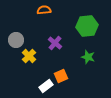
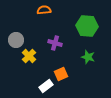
green hexagon: rotated 10 degrees clockwise
purple cross: rotated 24 degrees counterclockwise
orange square: moved 2 px up
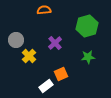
green hexagon: rotated 20 degrees counterclockwise
purple cross: rotated 32 degrees clockwise
green star: rotated 24 degrees counterclockwise
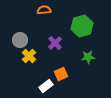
green hexagon: moved 5 px left
gray circle: moved 4 px right
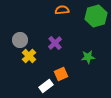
orange semicircle: moved 18 px right
green hexagon: moved 14 px right, 10 px up
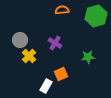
purple cross: rotated 16 degrees counterclockwise
white rectangle: rotated 24 degrees counterclockwise
